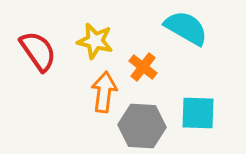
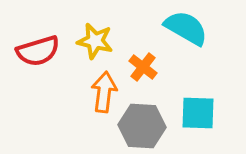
red semicircle: rotated 108 degrees clockwise
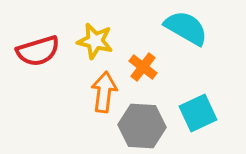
cyan square: rotated 27 degrees counterclockwise
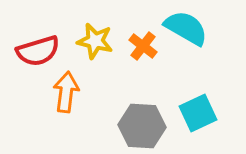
orange cross: moved 21 px up
orange arrow: moved 38 px left
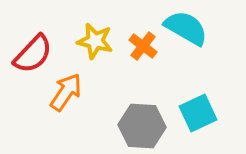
red semicircle: moved 5 px left, 3 px down; rotated 30 degrees counterclockwise
orange arrow: rotated 27 degrees clockwise
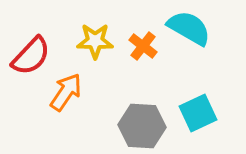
cyan semicircle: moved 3 px right
yellow star: rotated 12 degrees counterclockwise
red semicircle: moved 2 px left, 2 px down
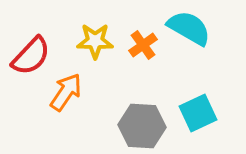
orange cross: moved 1 px up; rotated 16 degrees clockwise
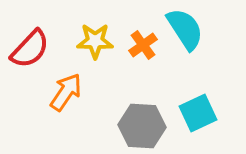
cyan semicircle: moved 4 px left, 1 px down; rotated 27 degrees clockwise
red semicircle: moved 1 px left, 7 px up
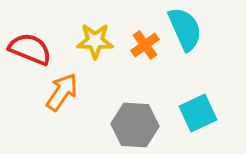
cyan semicircle: rotated 9 degrees clockwise
orange cross: moved 2 px right
red semicircle: rotated 111 degrees counterclockwise
orange arrow: moved 4 px left
gray hexagon: moved 7 px left, 1 px up
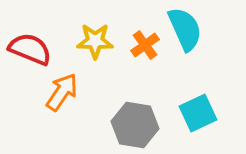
gray hexagon: rotated 6 degrees clockwise
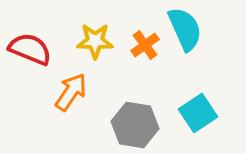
orange arrow: moved 9 px right
cyan square: rotated 9 degrees counterclockwise
